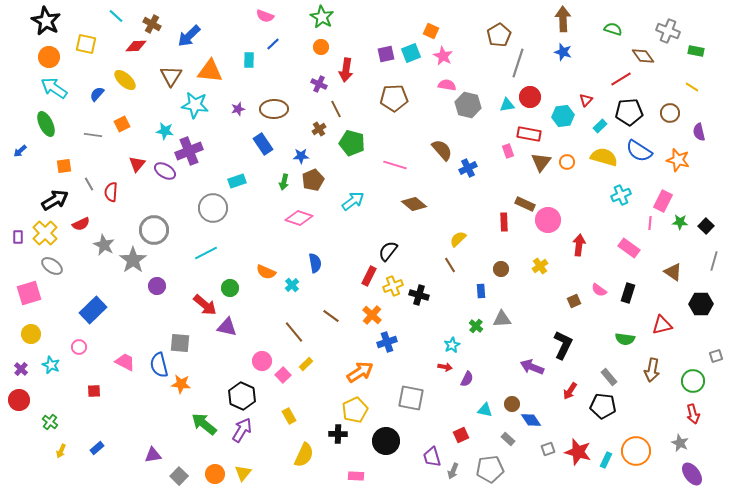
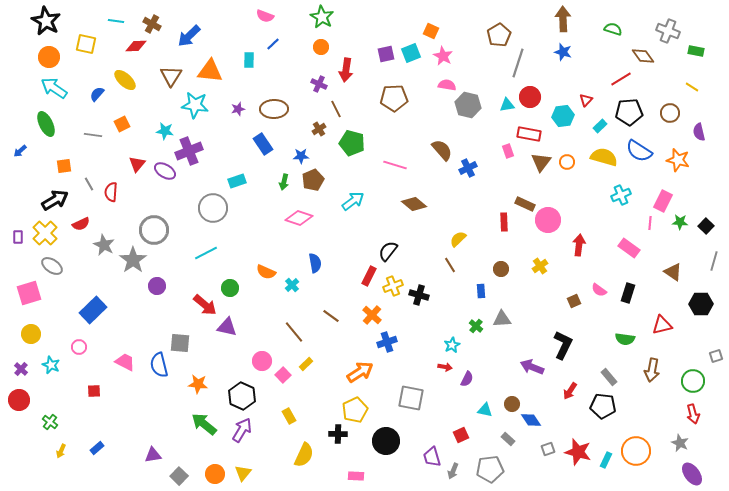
cyan line at (116, 16): moved 5 px down; rotated 35 degrees counterclockwise
orange star at (181, 384): moved 17 px right
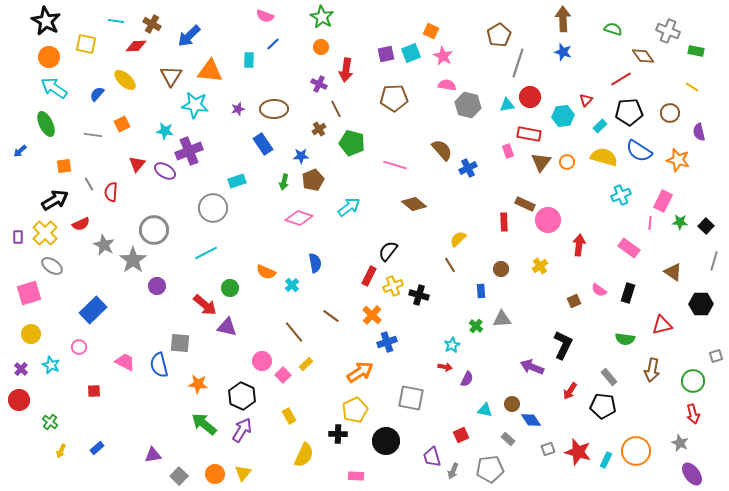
cyan arrow at (353, 201): moved 4 px left, 6 px down
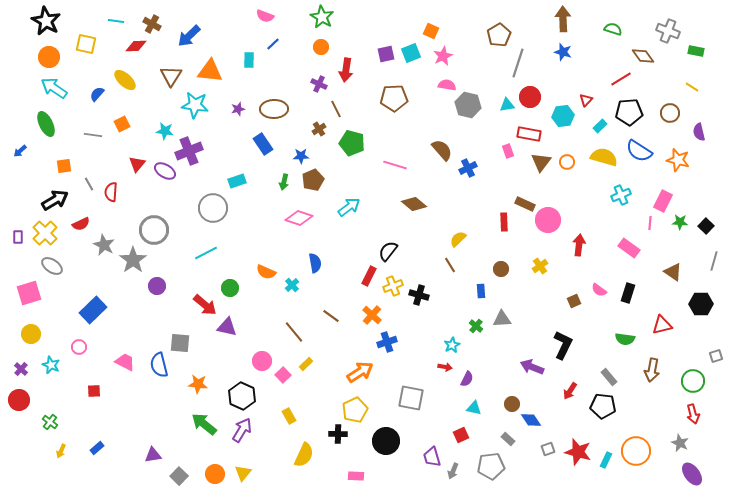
pink star at (443, 56): rotated 18 degrees clockwise
cyan triangle at (485, 410): moved 11 px left, 2 px up
gray pentagon at (490, 469): moved 1 px right, 3 px up
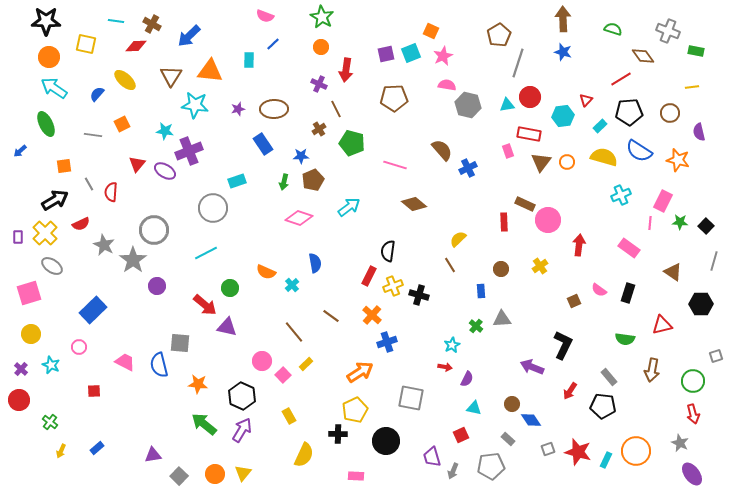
black star at (46, 21): rotated 28 degrees counterclockwise
yellow line at (692, 87): rotated 40 degrees counterclockwise
black semicircle at (388, 251): rotated 30 degrees counterclockwise
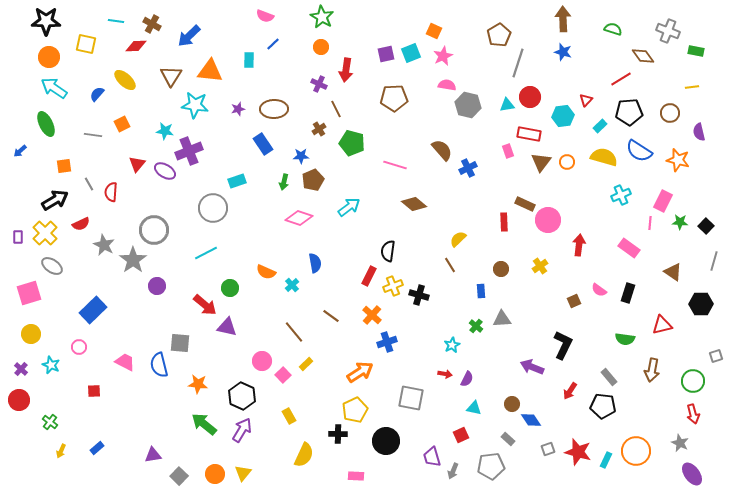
orange square at (431, 31): moved 3 px right
red arrow at (445, 367): moved 7 px down
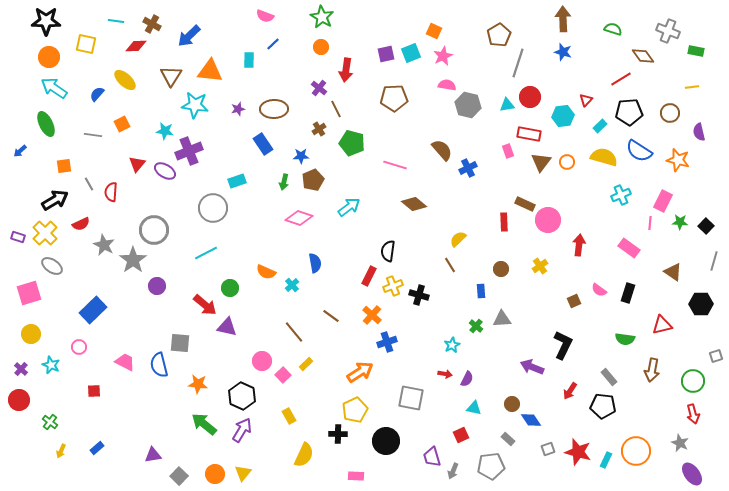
purple cross at (319, 84): moved 4 px down; rotated 14 degrees clockwise
purple rectangle at (18, 237): rotated 72 degrees counterclockwise
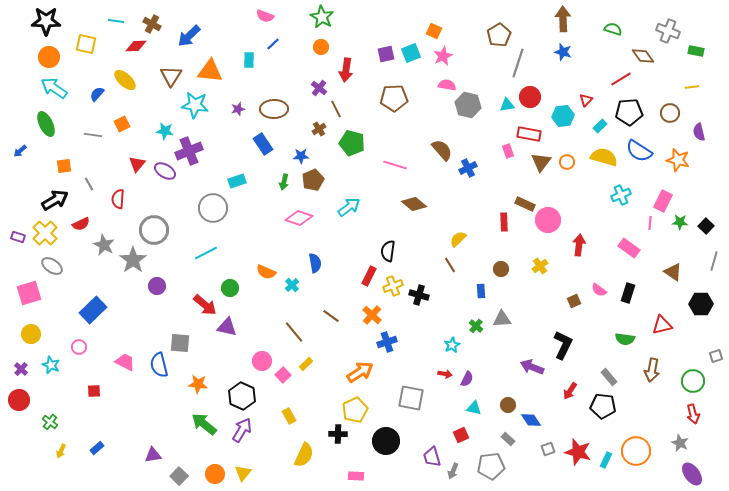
red semicircle at (111, 192): moved 7 px right, 7 px down
brown circle at (512, 404): moved 4 px left, 1 px down
